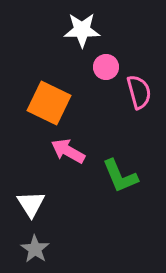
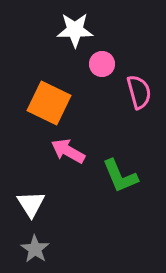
white star: moved 7 px left
pink circle: moved 4 px left, 3 px up
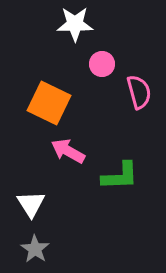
white star: moved 6 px up
green L-shape: rotated 69 degrees counterclockwise
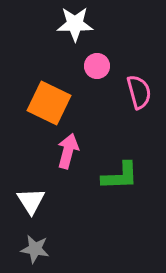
pink circle: moved 5 px left, 2 px down
pink arrow: rotated 76 degrees clockwise
white triangle: moved 3 px up
gray star: rotated 24 degrees counterclockwise
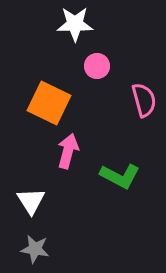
pink semicircle: moved 5 px right, 8 px down
green L-shape: rotated 30 degrees clockwise
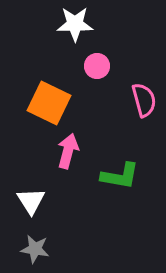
green L-shape: rotated 18 degrees counterclockwise
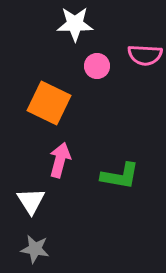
pink semicircle: moved 1 px right, 45 px up; rotated 108 degrees clockwise
pink arrow: moved 8 px left, 9 px down
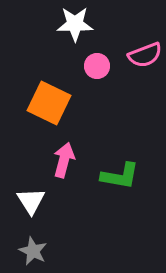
pink semicircle: rotated 24 degrees counterclockwise
pink arrow: moved 4 px right
gray star: moved 2 px left, 2 px down; rotated 16 degrees clockwise
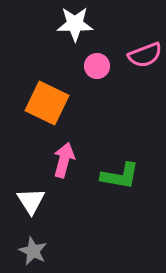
orange square: moved 2 px left
